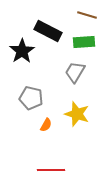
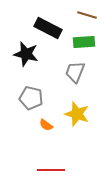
black rectangle: moved 3 px up
black star: moved 4 px right, 3 px down; rotated 25 degrees counterclockwise
gray trapezoid: rotated 10 degrees counterclockwise
orange semicircle: rotated 96 degrees clockwise
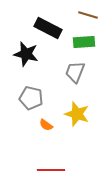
brown line: moved 1 px right
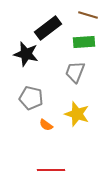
black rectangle: rotated 64 degrees counterclockwise
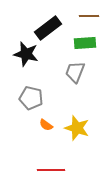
brown line: moved 1 px right, 1 px down; rotated 18 degrees counterclockwise
green rectangle: moved 1 px right, 1 px down
yellow star: moved 14 px down
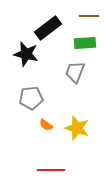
gray pentagon: rotated 20 degrees counterclockwise
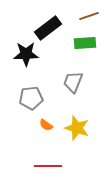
brown line: rotated 18 degrees counterclockwise
black star: rotated 15 degrees counterclockwise
gray trapezoid: moved 2 px left, 10 px down
red line: moved 3 px left, 4 px up
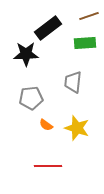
gray trapezoid: rotated 15 degrees counterclockwise
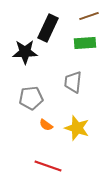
black rectangle: rotated 28 degrees counterclockwise
black star: moved 1 px left, 2 px up
red line: rotated 20 degrees clockwise
